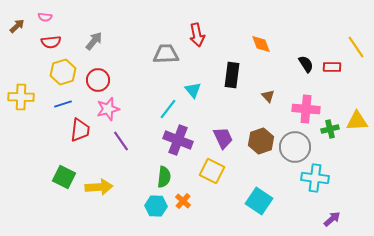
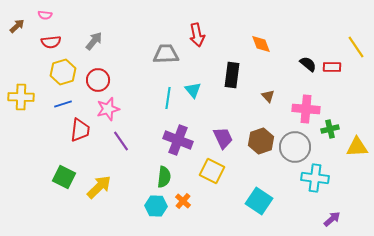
pink semicircle: moved 2 px up
black semicircle: moved 2 px right; rotated 18 degrees counterclockwise
cyan line: moved 11 px up; rotated 30 degrees counterclockwise
yellow triangle: moved 26 px down
yellow arrow: rotated 40 degrees counterclockwise
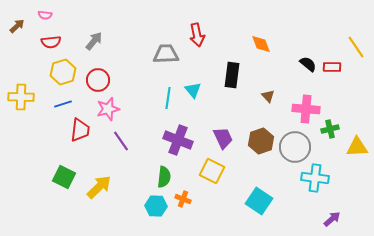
orange cross: moved 2 px up; rotated 21 degrees counterclockwise
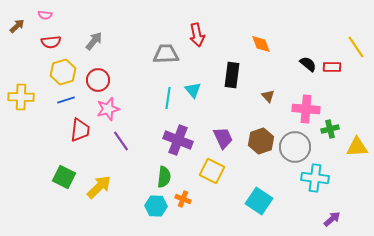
blue line: moved 3 px right, 4 px up
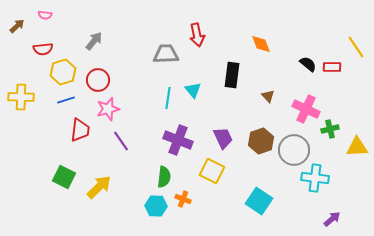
red semicircle: moved 8 px left, 7 px down
pink cross: rotated 20 degrees clockwise
gray circle: moved 1 px left, 3 px down
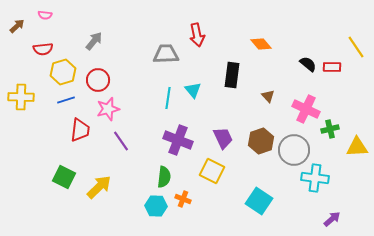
orange diamond: rotated 20 degrees counterclockwise
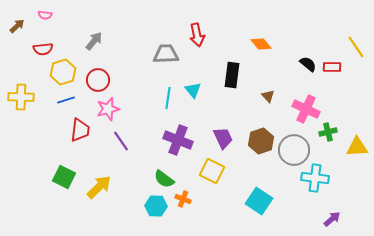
green cross: moved 2 px left, 3 px down
green semicircle: moved 2 px down; rotated 120 degrees clockwise
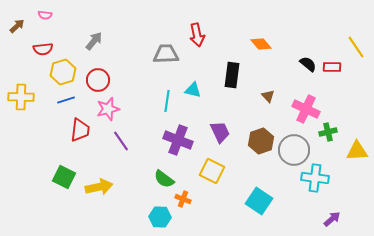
cyan triangle: rotated 36 degrees counterclockwise
cyan line: moved 1 px left, 3 px down
purple trapezoid: moved 3 px left, 6 px up
yellow triangle: moved 4 px down
yellow arrow: rotated 32 degrees clockwise
cyan hexagon: moved 4 px right, 11 px down
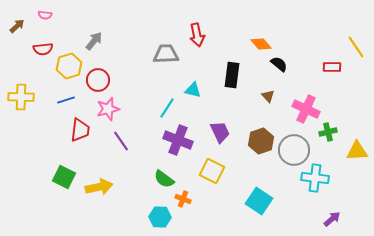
black semicircle: moved 29 px left
yellow hexagon: moved 6 px right, 6 px up
cyan line: moved 7 px down; rotated 25 degrees clockwise
